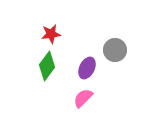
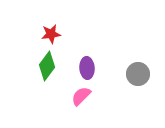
gray circle: moved 23 px right, 24 px down
purple ellipse: rotated 30 degrees counterclockwise
pink semicircle: moved 2 px left, 2 px up
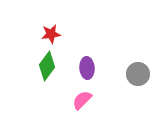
pink semicircle: moved 1 px right, 4 px down
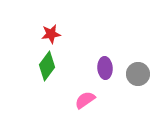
purple ellipse: moved 18 px right
pink semicircle: moved 3 px right; rotated 10 degrees clockwise
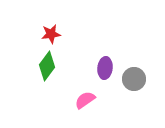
purple ellipse: rotated 10 degrees clockwise
gray circle: moved 4 px left, 5 px down
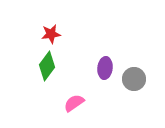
pink semicircle: moved 11 px left, 3 px down
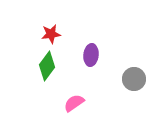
purple ellipse: moved 14 px left, 13 px up
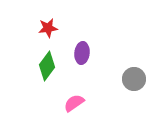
red star: moved 3 px left, 6 px up
purple ellipse: moved 9 px left, 2 px up
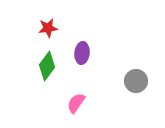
gray circle: moved 2 px right, 2 px down
pink semicircle: moved 2 px right; rotated 20 degrees counterclockwise
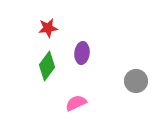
pink semicircle: rotated 30 degrees clockwise
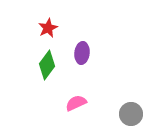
red star: rotated 18 degrees counterclockwise
green diamond: moved 1 px up
gray circle: moved 5 px left, 33 px down
